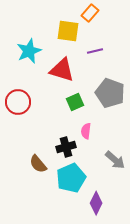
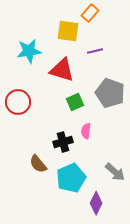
cyan star: rotated 15 degrees clockwise
black cross: moved 3 px left, 5 px up
gray arrow: moved 12 px down
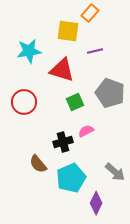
red circle: moved 6 px right
pink semicircle: rotated 56 degrees clockwise
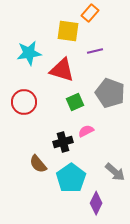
cyan star: moved 2 px down
cyan pentagon: rotated 12 degrees counterclockwise
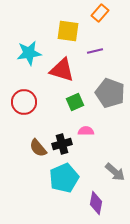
orange rectangle: moved 10 px right
pink semicircle: rotated 28 degrees clockwise
black cross: moved 1 px left, 2 px down
brown semicircle: moved 16 px up
cyan pentagon: moved 7 px left; rotated 12 degrees clockwise
purple diamond: rotated 15 degrees counterclockwise
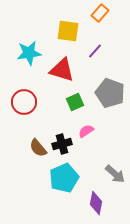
purple line: rotated 35 degrees counterclockwise
pink semicircle: rotated 35 degrees counterclockwise
gray arrow: moved 2 px down
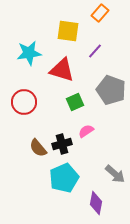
gray pentagon: moved 1 px right, 3 px up
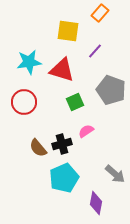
cyan star: moved 9 px down
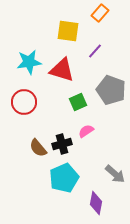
green square: moved 3 px right
